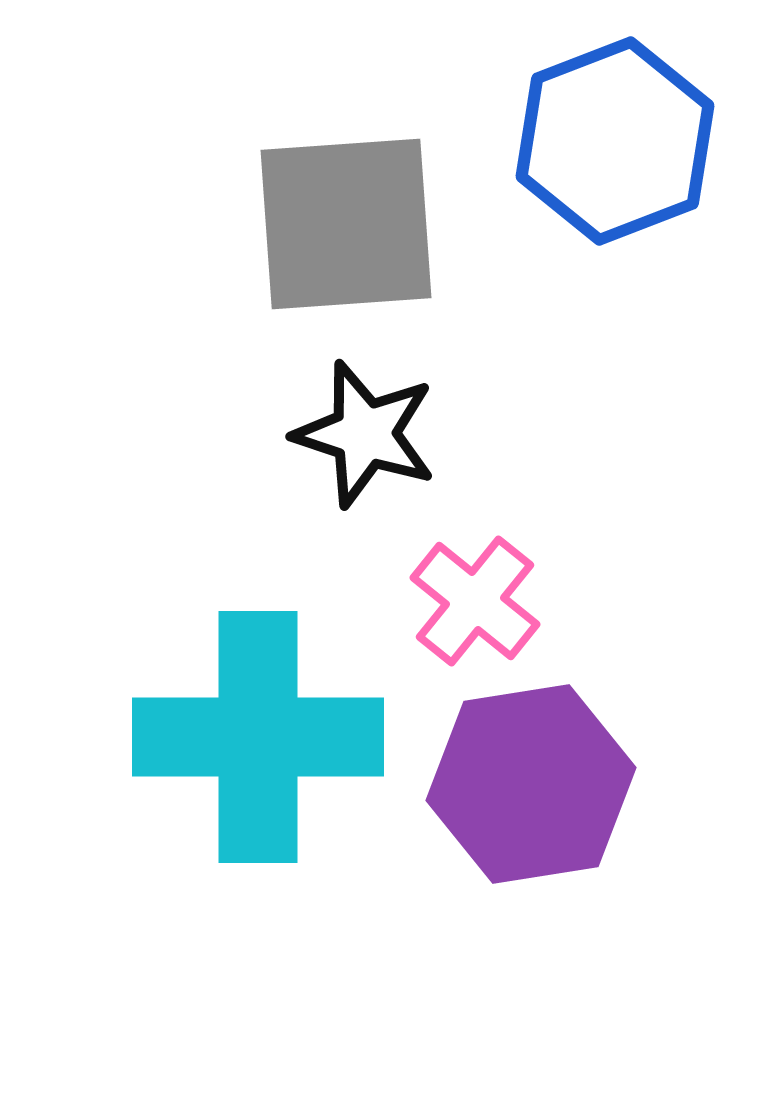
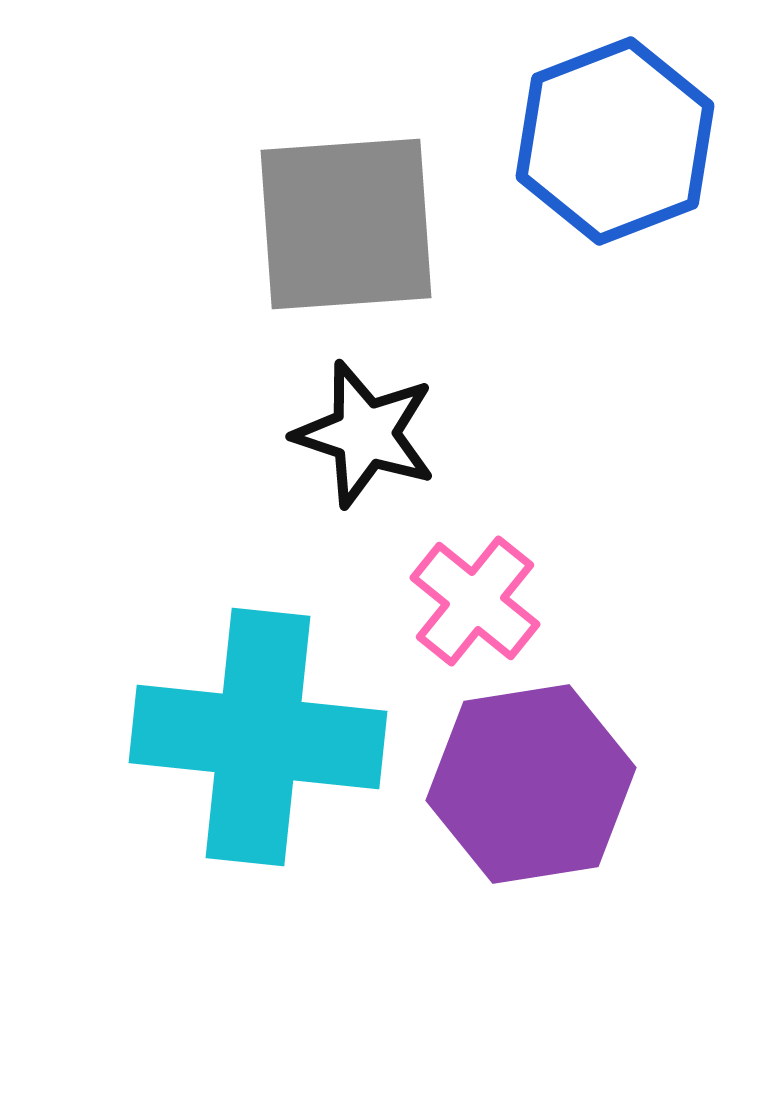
cyan cross: rotated 6 degrees clockwise
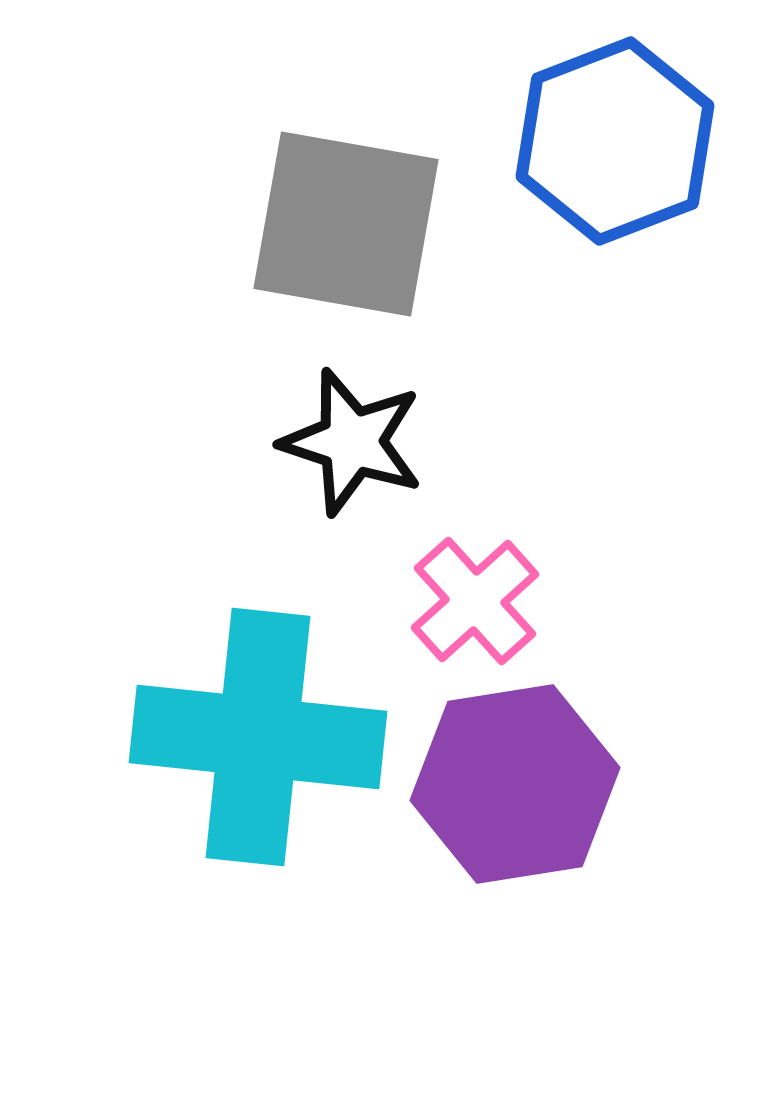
gray square: rotated 14 degrees clockwise
black star: moved 13 px left, 8 px down
pink cross: rotated 9 degrees clockwise
purple hexagon: moved 16 px left
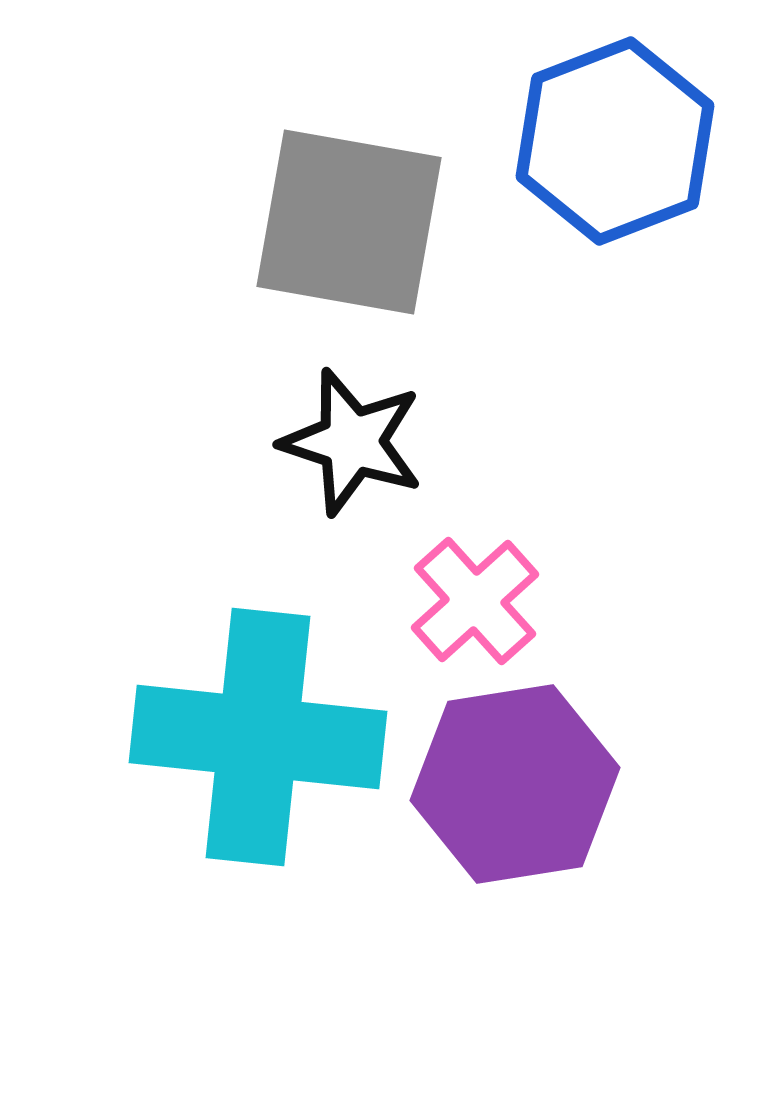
gray square: moved 3 px right, 2 px up
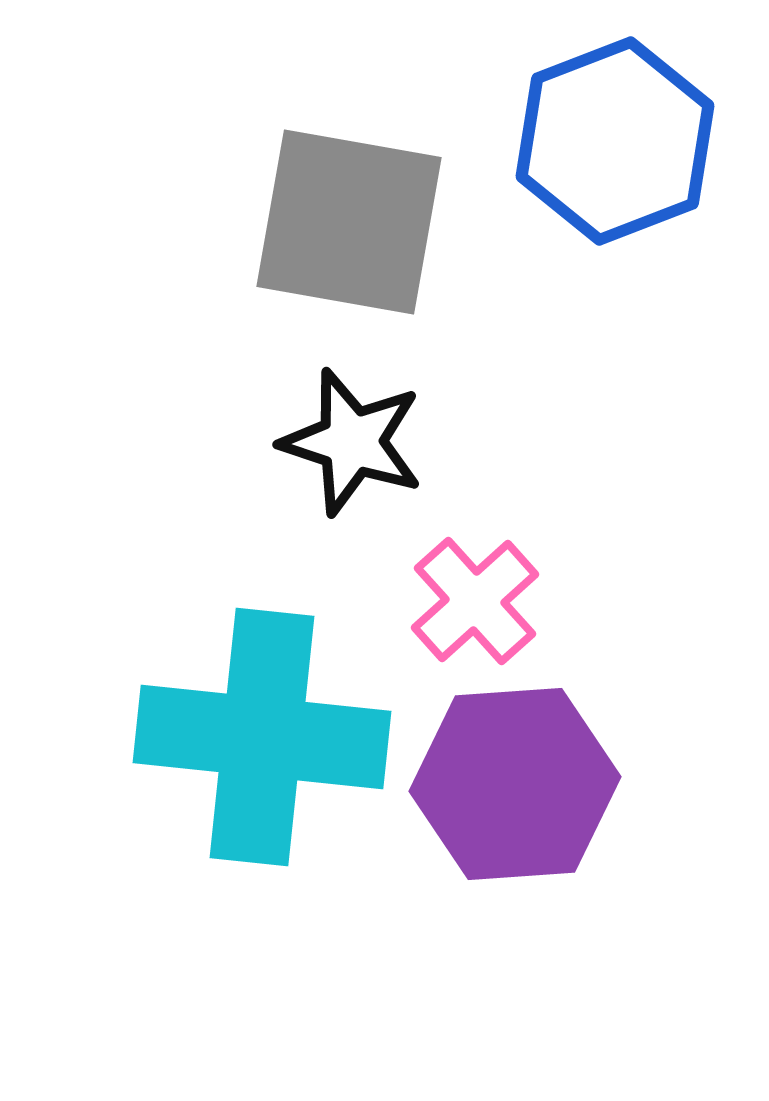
cyan cross: moved 4 px right
purple hexagon: rotated 5 degrees clockwise
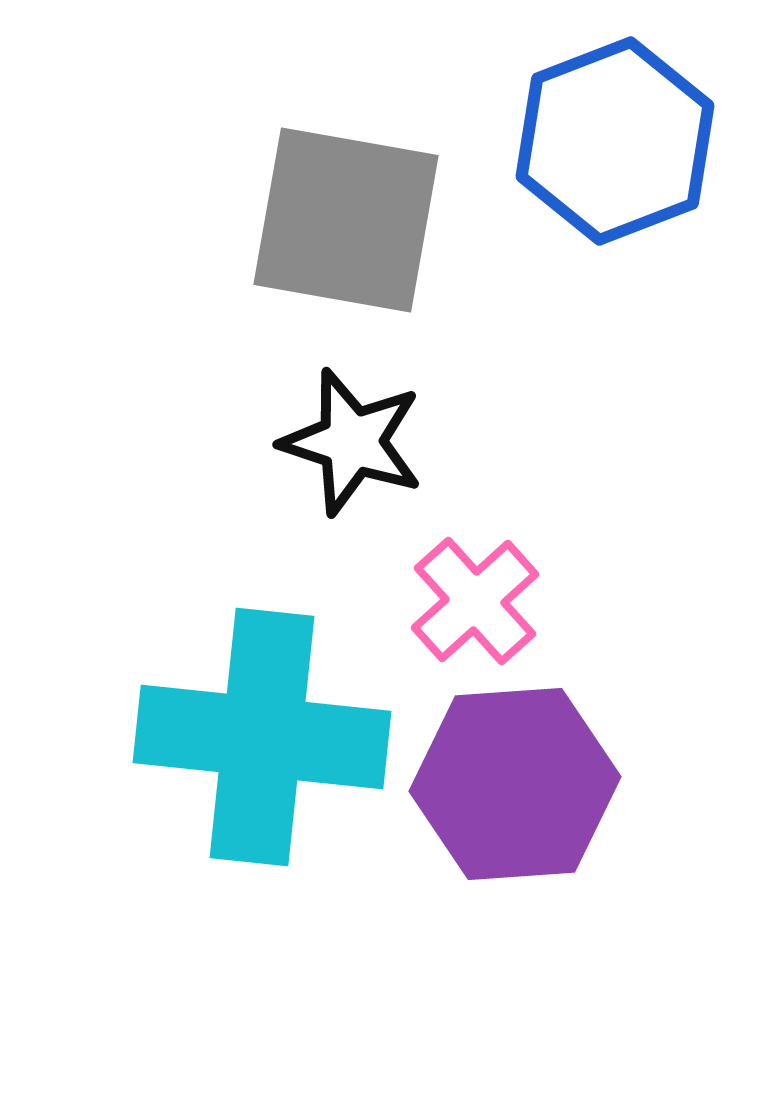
gray square: moved 3 px left, 2 px up
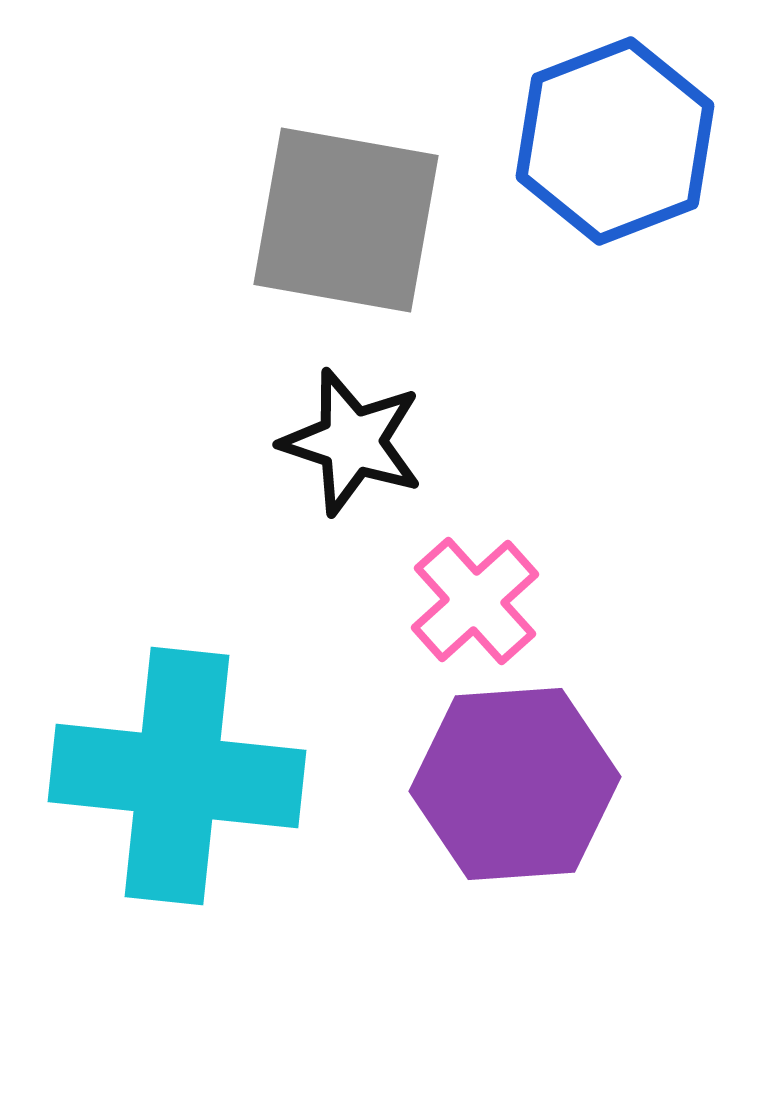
cyan cross: moved 85 px left, 39 px down
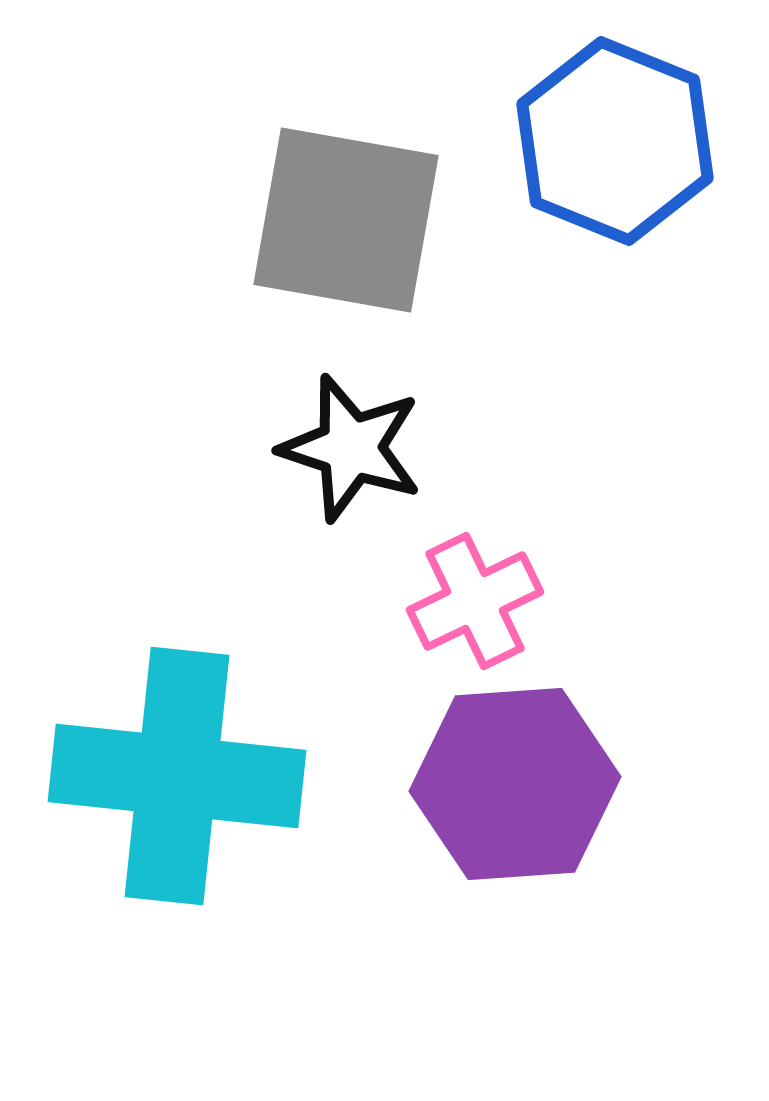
blue hexagon: rotated 17 degrees counterclockwise
black star: moved 1 px left, 6 px down
pink cross: rotated 16 degrees clockwise
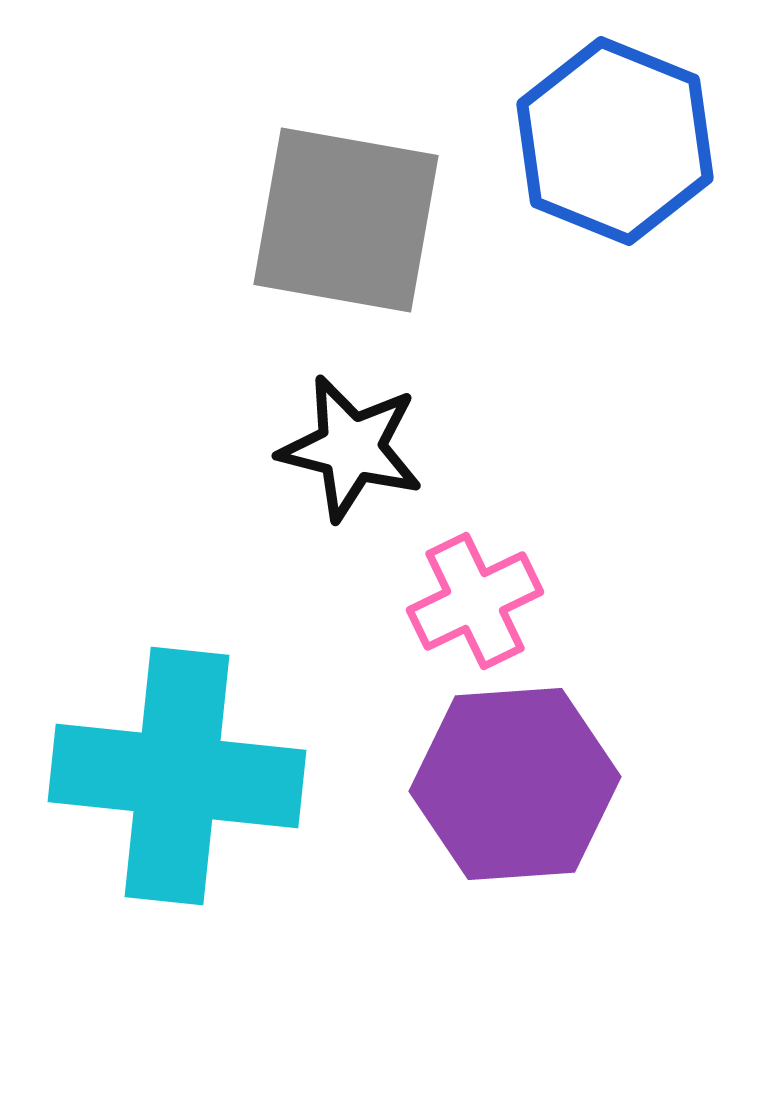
black star: rotated 4 degrees counterclockwise
